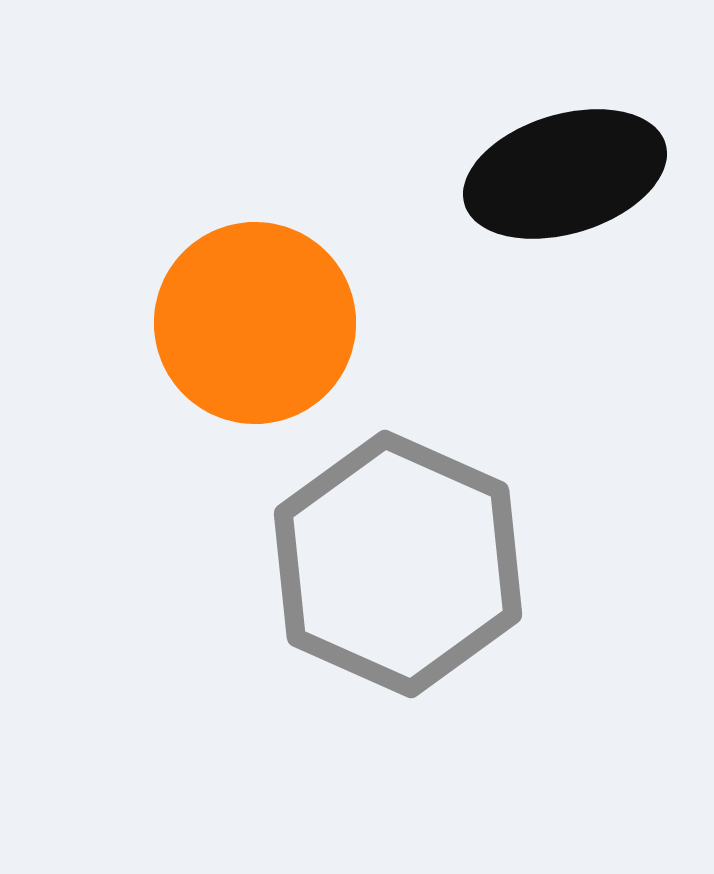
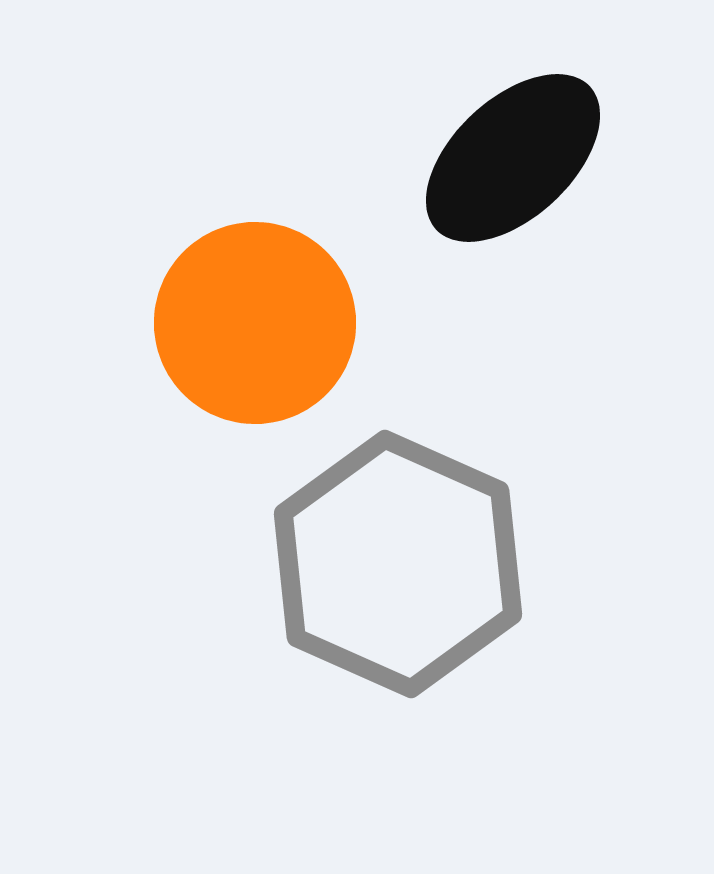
black ellipse: moved 52 px left, 16 px up; rotated 26 degrees counterclockwise
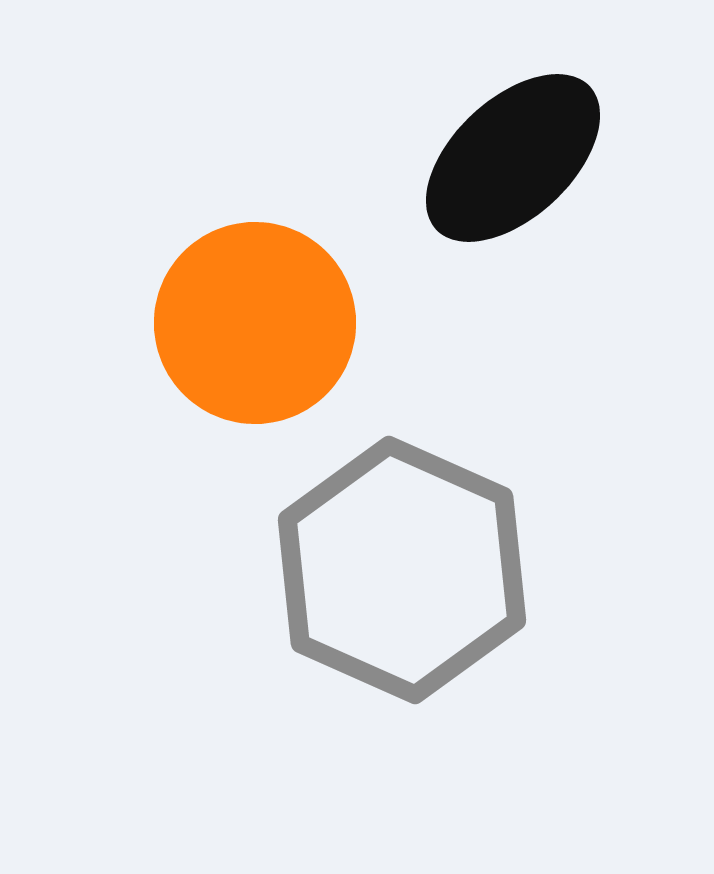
gray hexagon: moved 4 px right, 6 px down
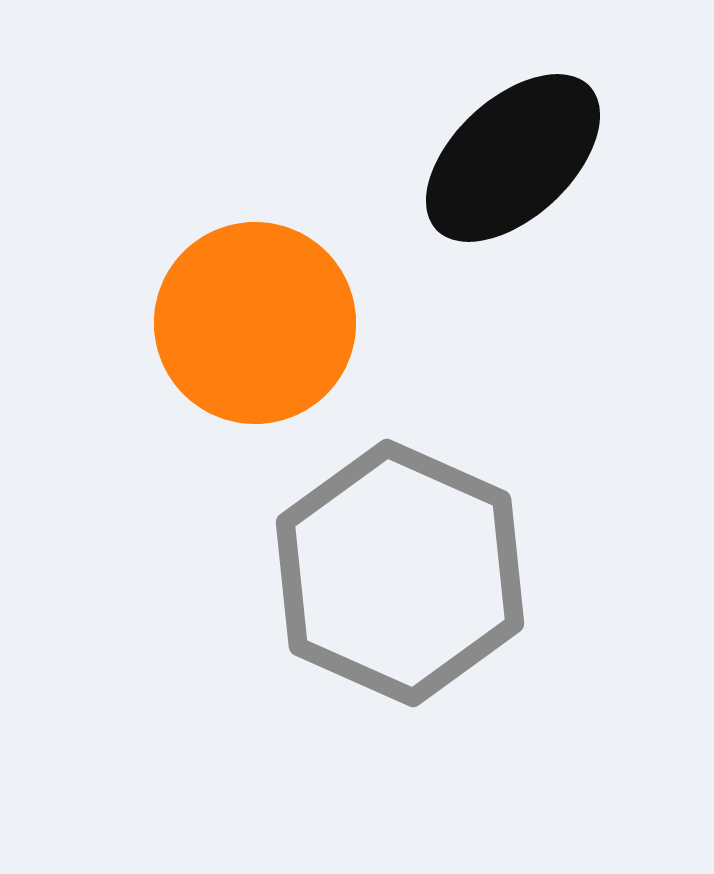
gray hexagon: moved 2 px left, 3 px down
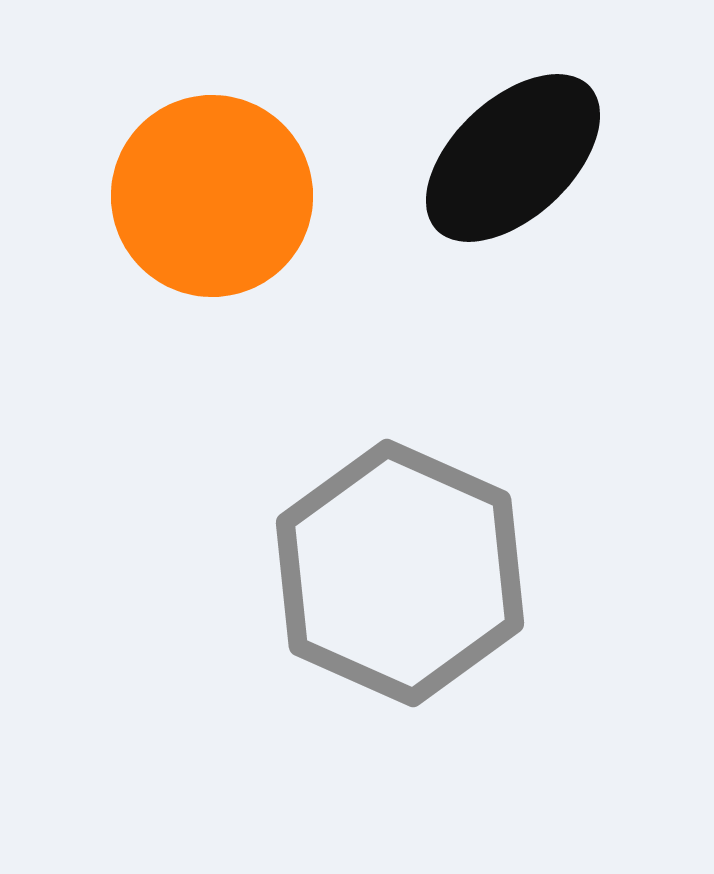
orange circle: moved 43 px left, 127 px up
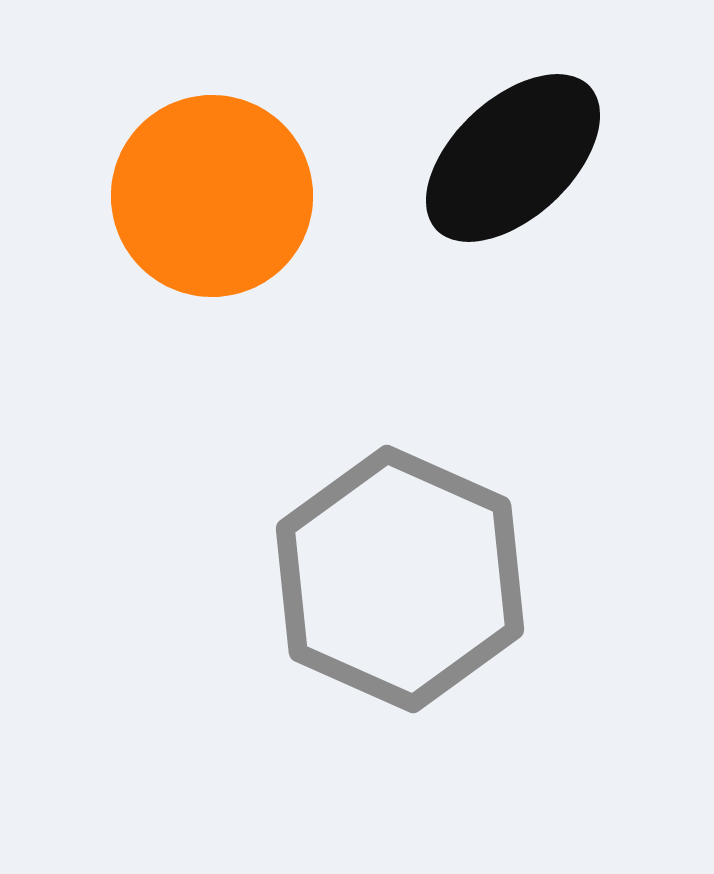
gray hexagon: moved 6 px down
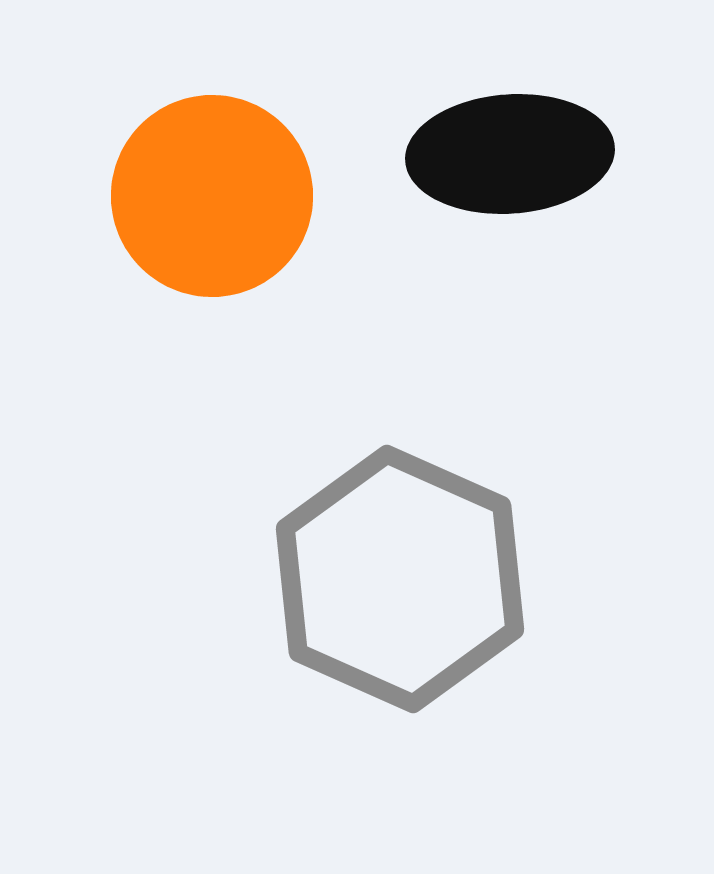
black ellipse: moved 3 px left, 4 px up; rotated 39 degrees clockwise
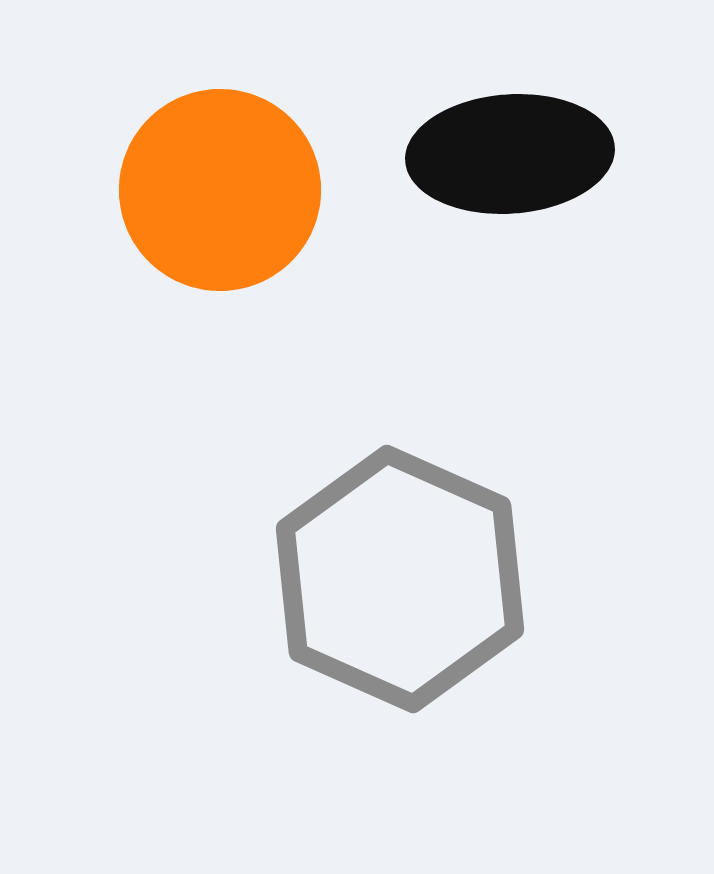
orange circle: moved 8 px right, 6 px up
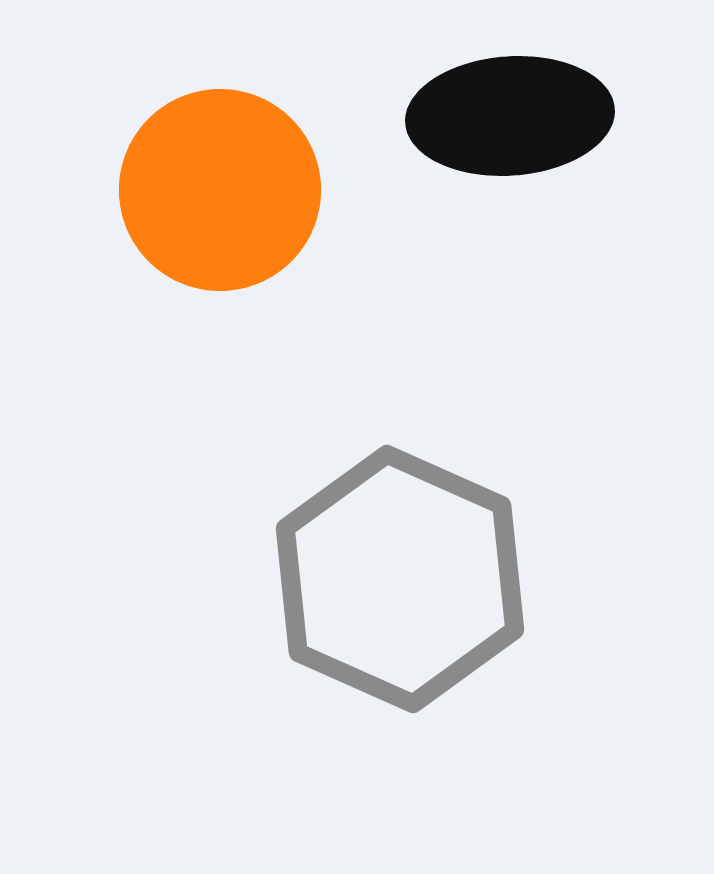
black ellipse: moved 38 px up
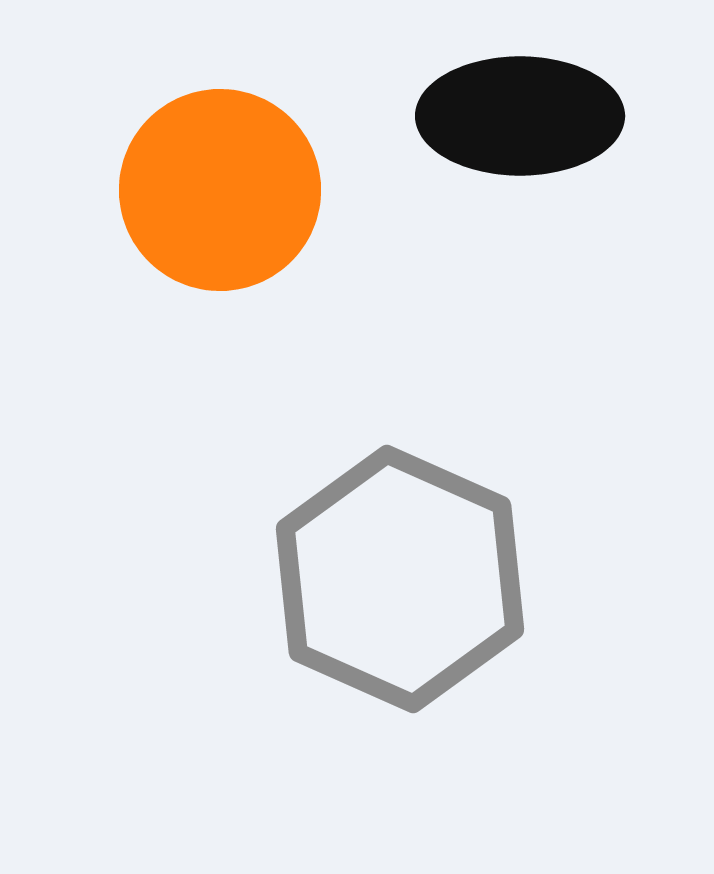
black ellipse: moved 10 px right; rotated 4 degrees clockwise
